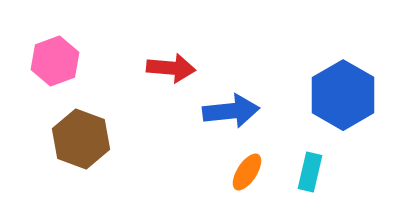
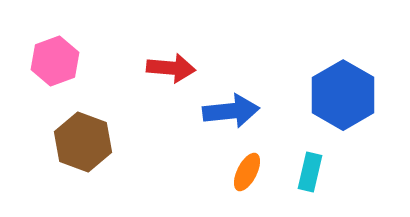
brown hexagon: moved 2 px right, 3 px down
orange ellipse: rotated 6 degrees counterclockwise
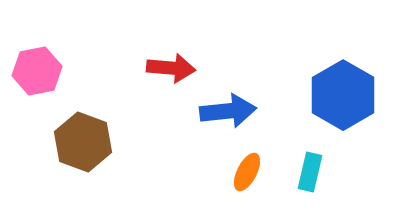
pink hexagon: moved 18 px left, 10 px down; rotated 9 degrees clockwise
blue arrow: moved 3 px left
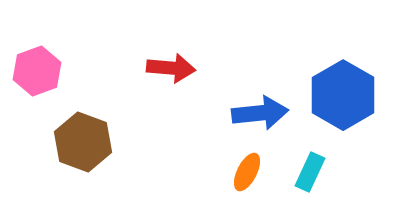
pink hexagon: rotated 9 degrees counterclockwise
blue arrow: moved 32 px right, 2 px down
cyan rectangle: rotated 12 degrees clockwise
